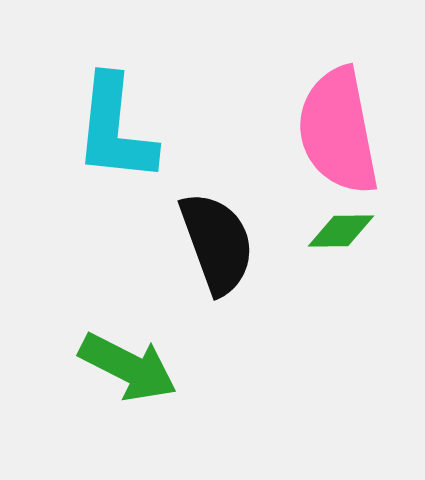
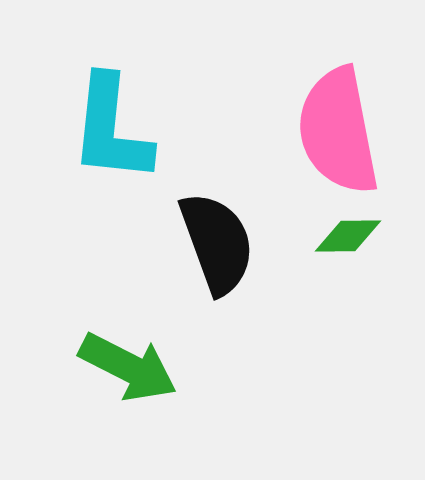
cyan L-shape: moved 4 px left
green diamond: moved 7 px right, 5 px down
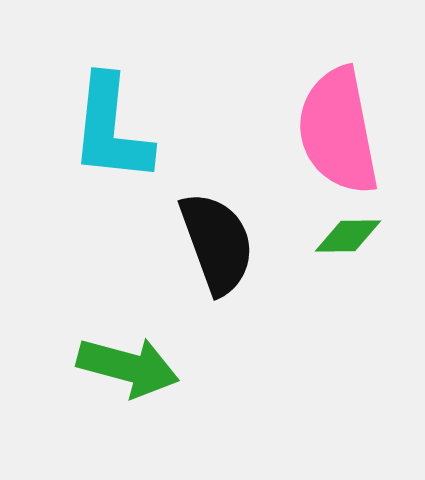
green arrow: rotated 12 degrees counterclockwise
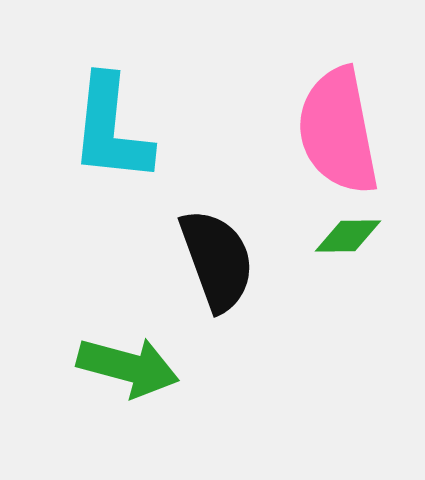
black semicircle: moved 17 px down
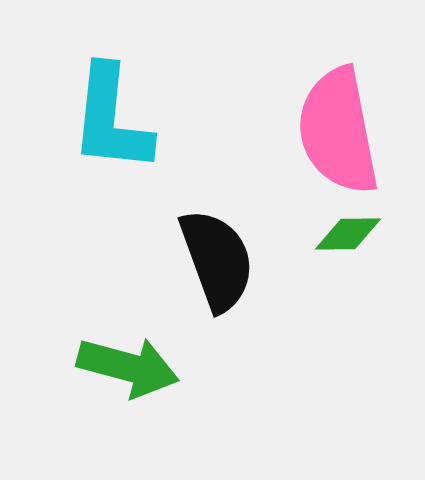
cyan L-shape: moved 10 px up
green diamond: moved 2 px up
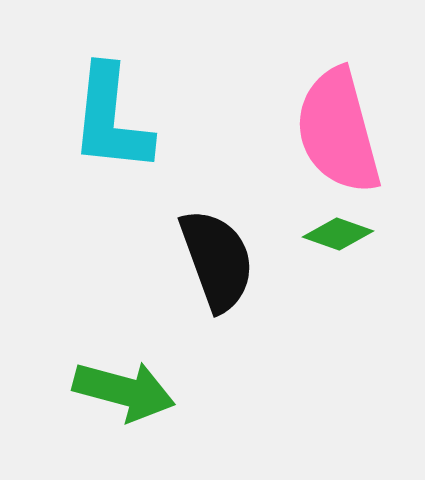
pink semicircle: rotated 4 degrees counterclockwise
green diamond: moved 10 px left; rotated 20 degrees clockwise
green arrow: moved 4 px left, 24 px down
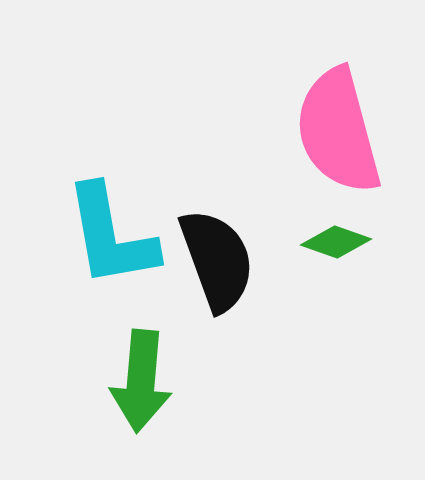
cyan L-shape: moved 117 px down; rotated 16 degrees counterclockwise
green diamond: moved 2 px left, 8 px down
green arrow: moved 17 px right, 10 px up; rotated 80 degrees clockwise
